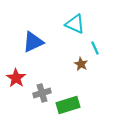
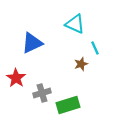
blue triangle: moved 1 px left, 1 px down
brown star: rotated 24 degrees clockwise
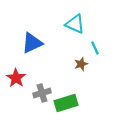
green rectangle: moved 2 px left, 2 px up
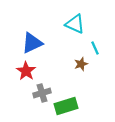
red star: moved 10 px right, 7 px up
green rectangle: moved 3 px down
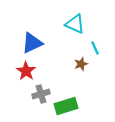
gray cross: moved 1 px left, 1 px down
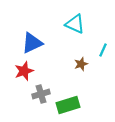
cyan line: moved 8 px right, 2 px down; rotated 48 degrees clockwise
red star: moved 2 px left; rotated 18 degrees clockwise
green rectangle: moved 2 px right, 1 px up
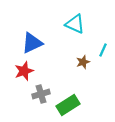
brown star: moved 2 px right, 2 px up
green rectangle: rotated 15 degrees counterclockwise
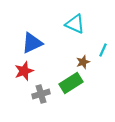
green rectangle: moved 3 px right, 22 px up
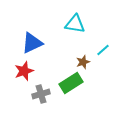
cyan triangle: rotated 15 degrees counterclockwise
cyan line: rotated 24 degrees clockwise
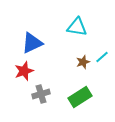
cyan triangle: moved 2 px right, 3 px down
cyan line: moved 1 px left, 7 px down
green rectangle: moved 9 px right, 14 px down
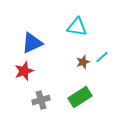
gray cross: moved 6 px down
